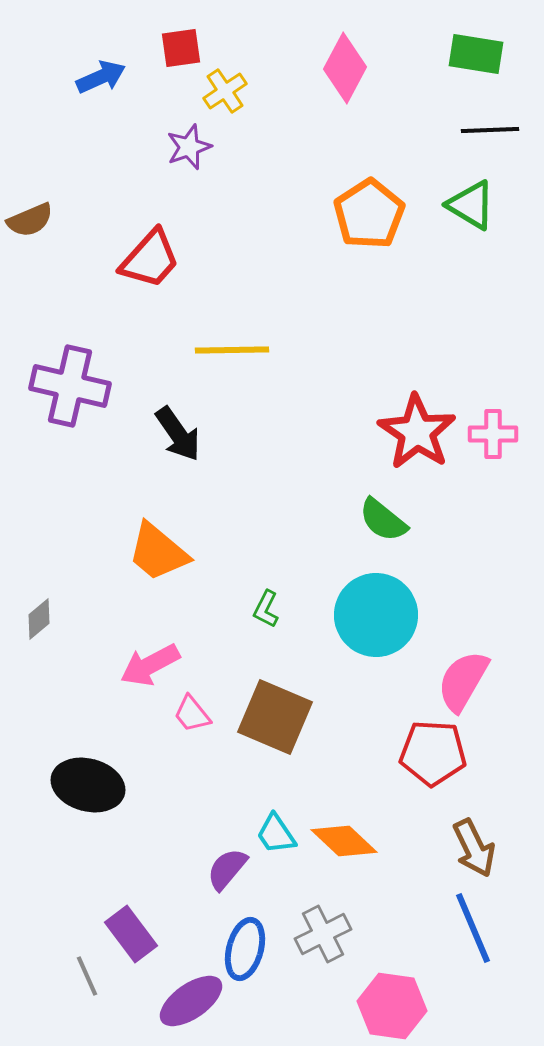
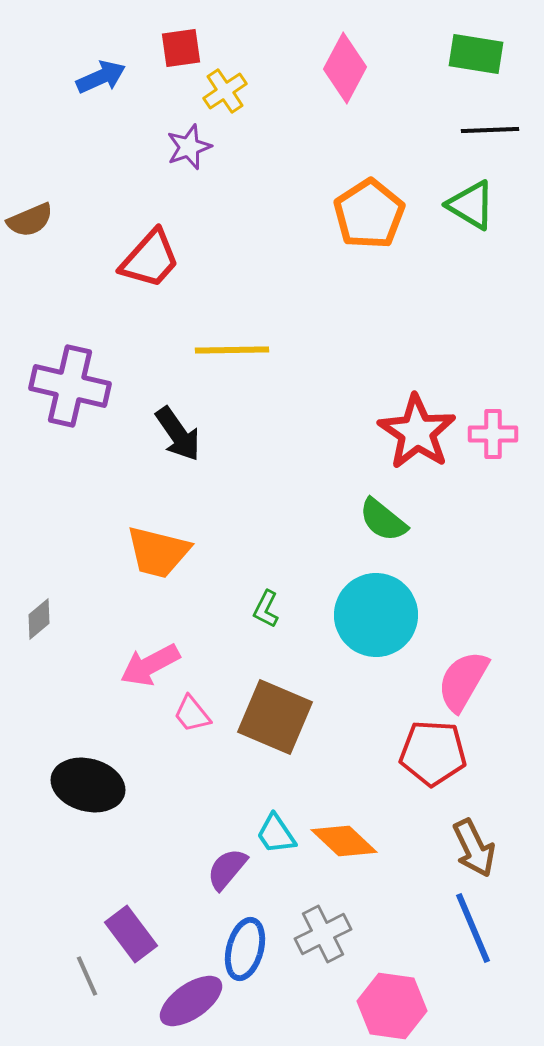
orange trapezoid: rotated 26 degrees counterclockwise
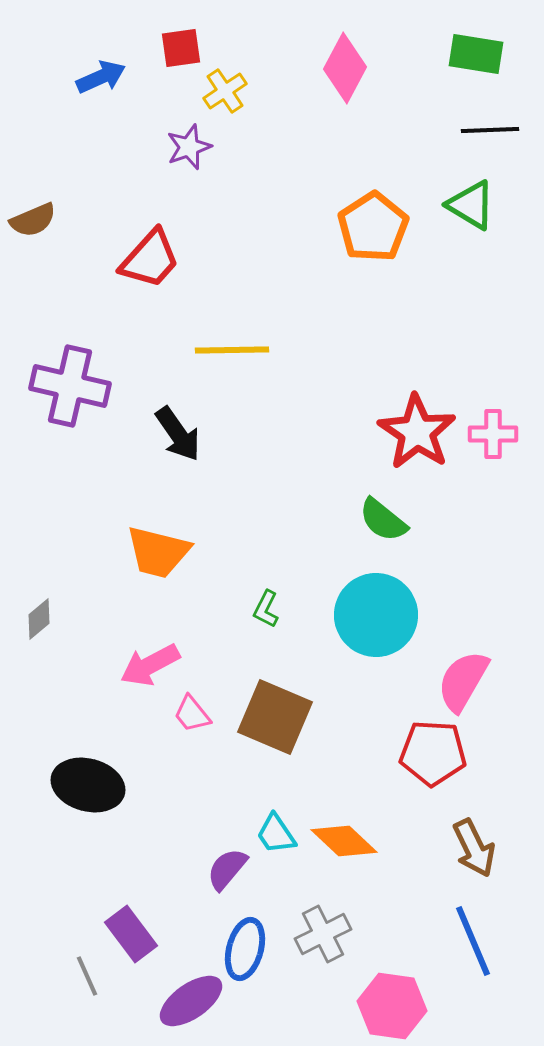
orange pentagon: moved 4 px right, 13 px down
brown semicircle: moved 3 px right
blue line: moved 13 px down
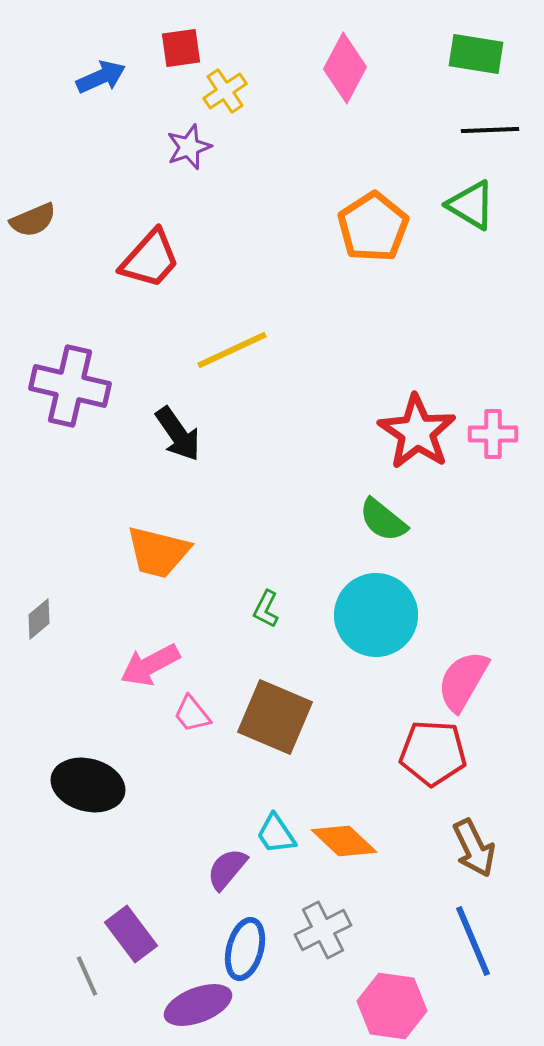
yellow line: rotated 24 degrees counterclockwise
gray cross: moved 4 px up
purple ellipse: moved 7 px right, 4 px down; rotated 14 degrees clockwise
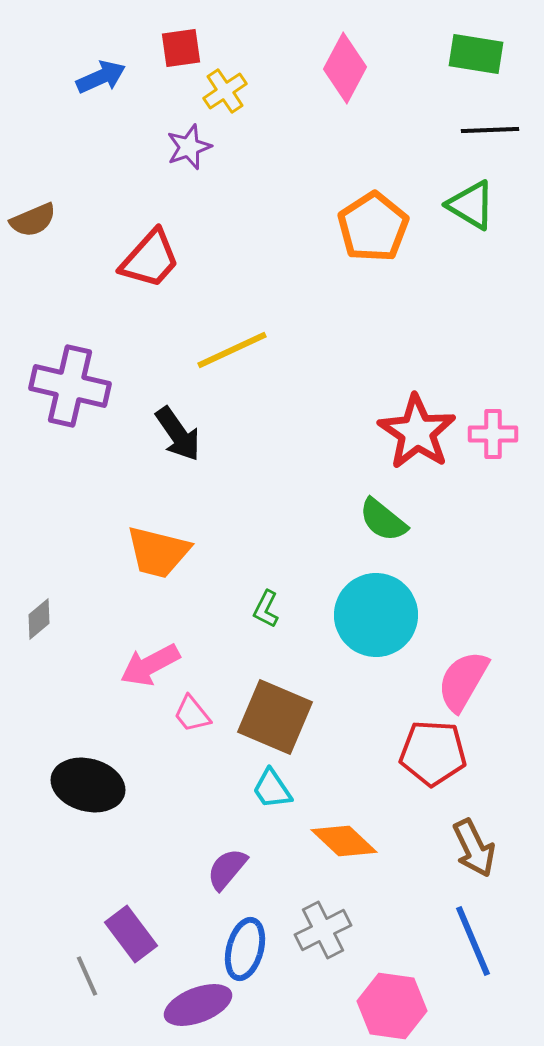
cyan trapezoid: moved 4 px left, 45 px up
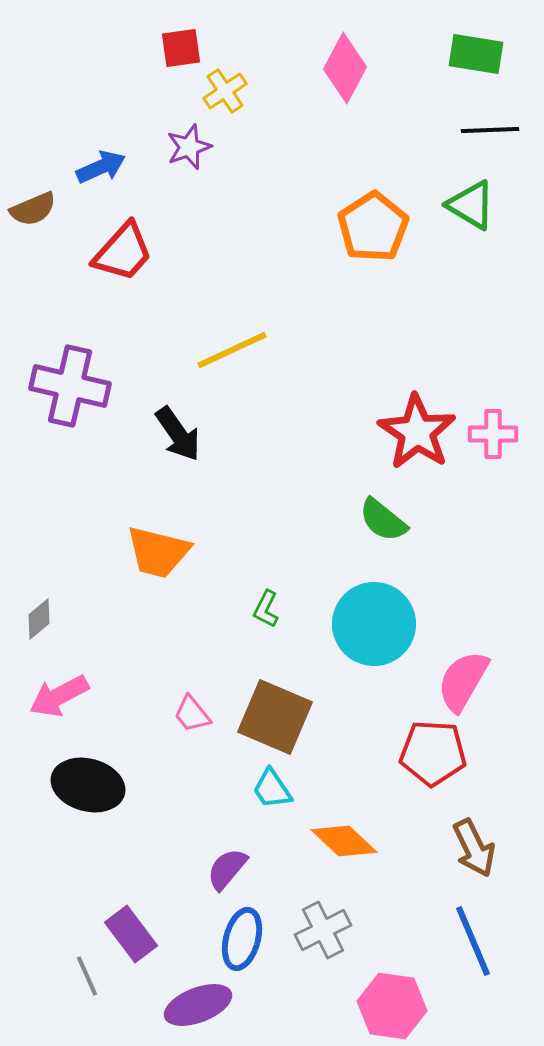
blue arrow: moved 90 px down
brown semicircle: moved 11 px up
red trapezoid: moved 27 px left, 7 px up
cyan circle: moved 2 px left, 9 px down
pink arrow: moved 91 px left, 31 px down
blue ellipse: moved 3 px left, 10 px up
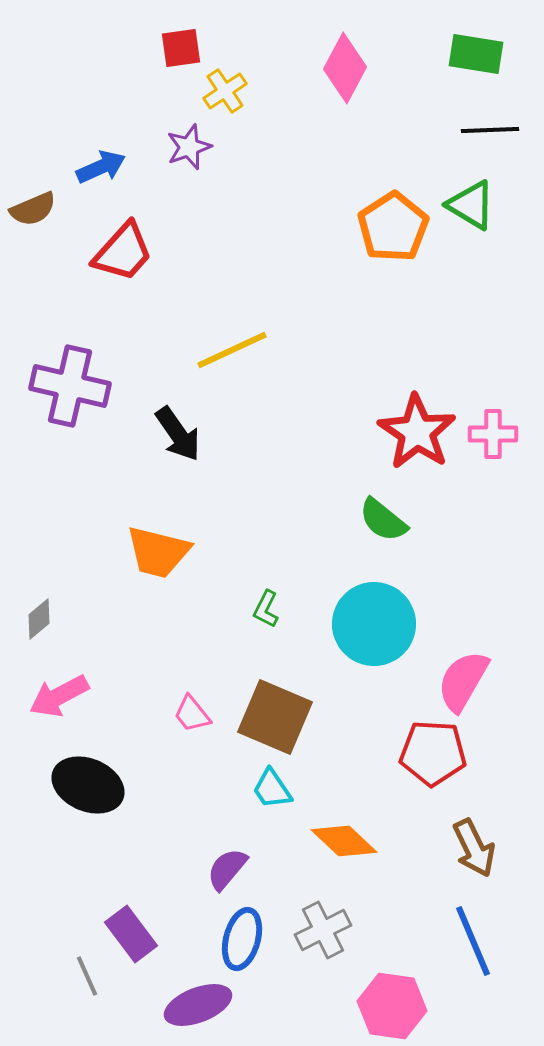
orange pentagon: moved 20 px right
black ellipse: rotated 8 degrees clockwise
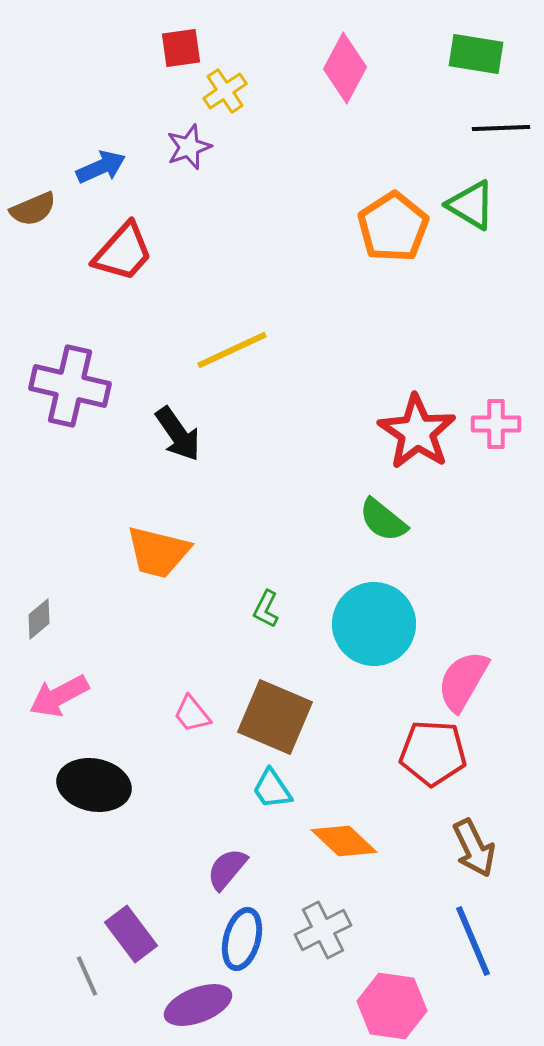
black line: moved 11 px right, 2 px up
pink cross: moved 3 px right, 10 px up
black ellipse: moved 6 px right; rotated 12 degrees counterclockwise
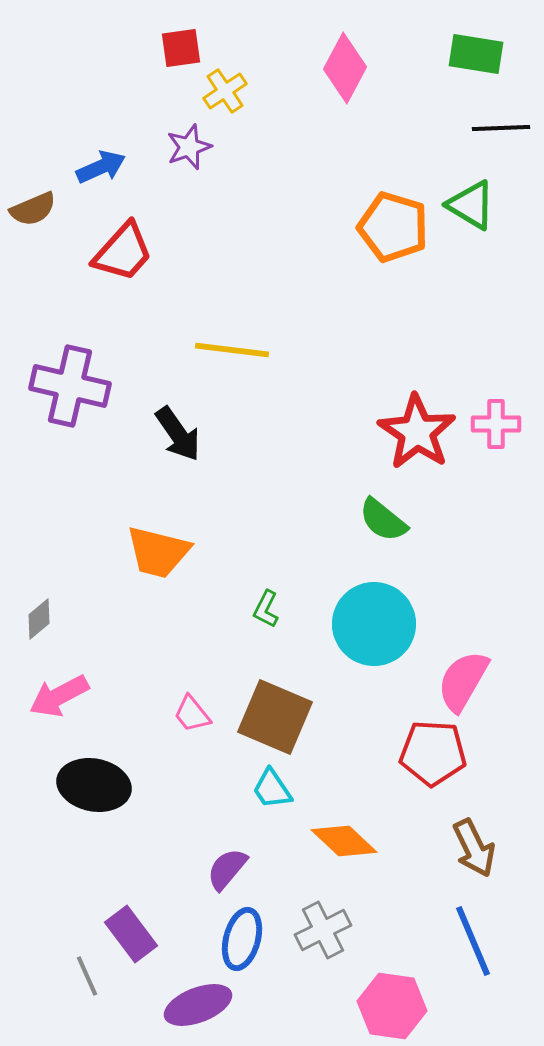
orange pentagon: rotated 22 degrees counterclockwise
yellow line: rotated 32 degrees clockwise
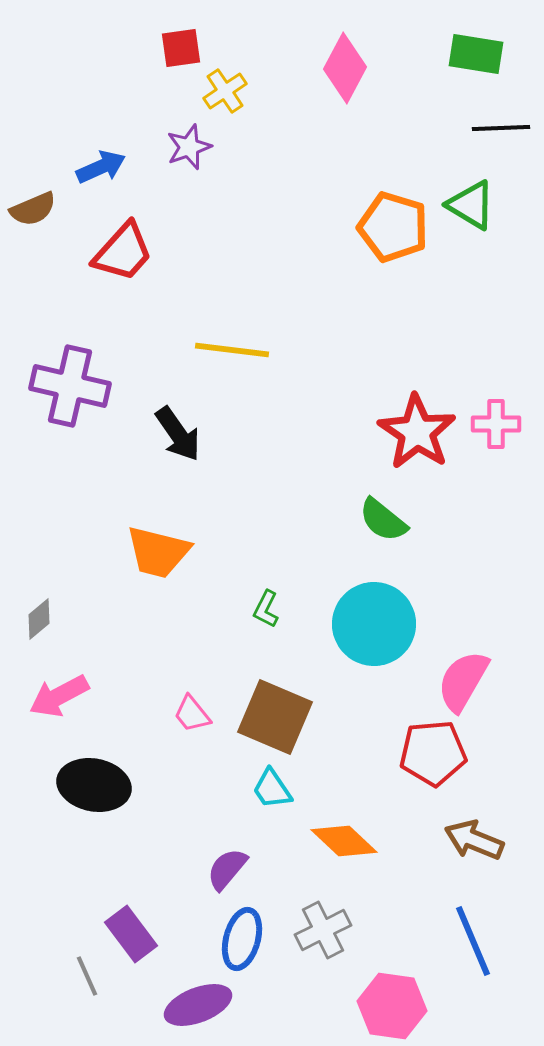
red pentagon: rotated 8 degrees counterclockwise
brown arrow: moved 8 px up; rotated 138 degrees clockwise
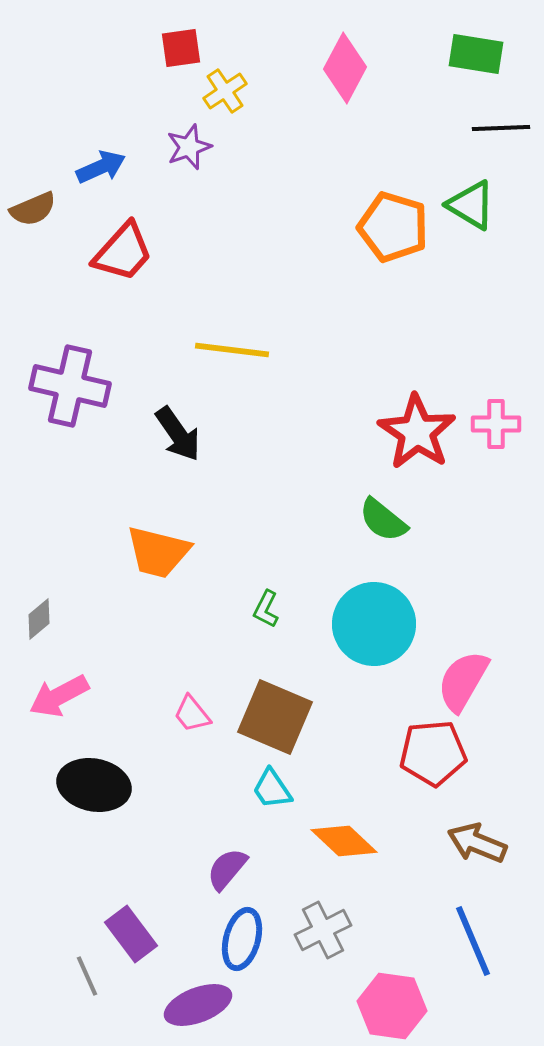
brown arrow: moved 3 px right, 3 px down
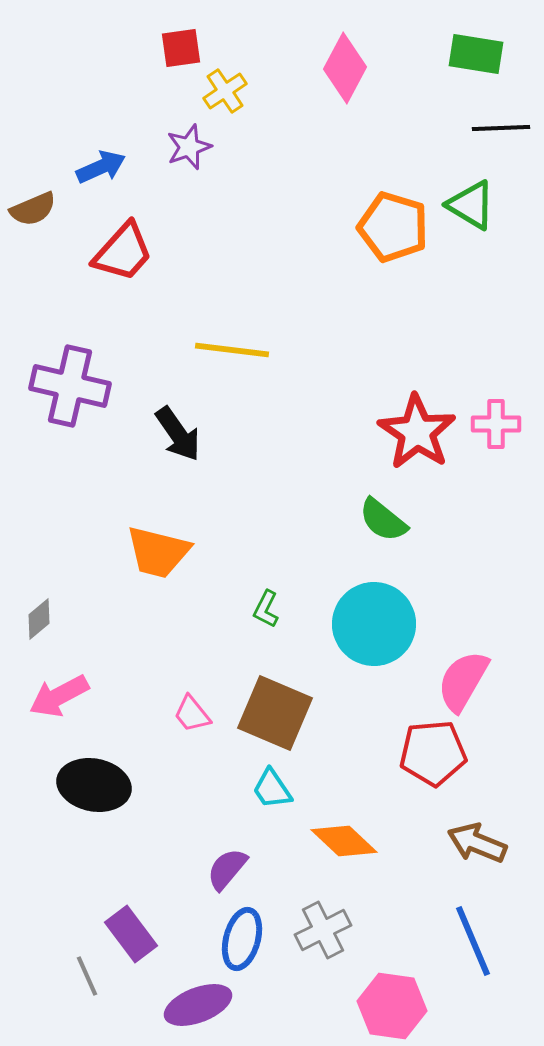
brown square: moved 4 px up
